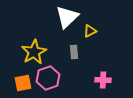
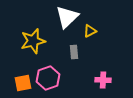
yellow star: moved 1 px left, 11 px up; rotated 15 degrees clockwise
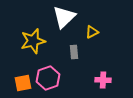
white triangle: moved 3 px left
yellow triangle: moved 2 px right, 1 px down
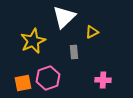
yellow star: rotated 10 degrees counterclockwise
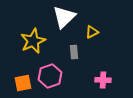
pink hexagon: moved 2 px right, 2 px up
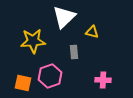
yellow triangle: rotated 40 degrees clockwise
yellow star: rotated 20 degrees clockwise
orange square: rotated 24 degrees clockwise
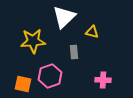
orange square: moved 1 px down
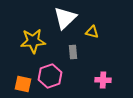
white triangle: moved 1 px right, 1 px down
gray rectangle: moved 1 px left
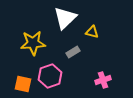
yellow star: moved 2 px down
gray rectangle: rotated 64 degrees clockwise
pink cross: rotated 21 degrees counterclockwise
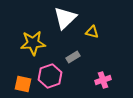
gray rectangle: moved 5 px down
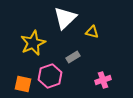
yellow star: rotated 20 degrees counterclockwise
